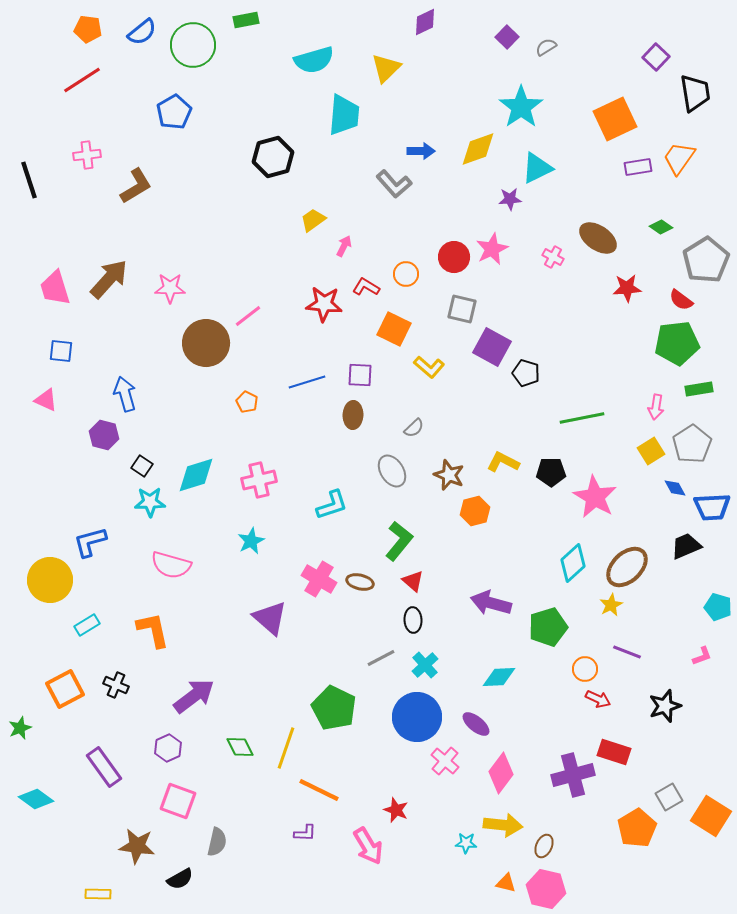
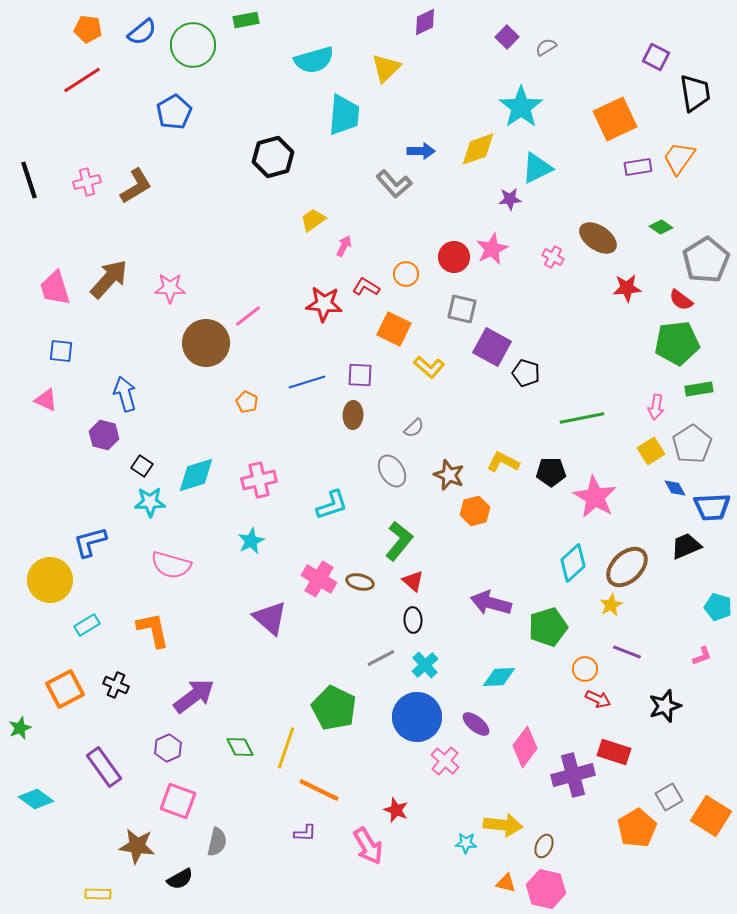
purple square at (656, 57): rotated 16 degrees counterclockwise
pink cross at (87, 155): moved 27 px down; rotated 8 degrees counterclockwise
pink diamond at (501, 773): moved 24 px right, 26 px up
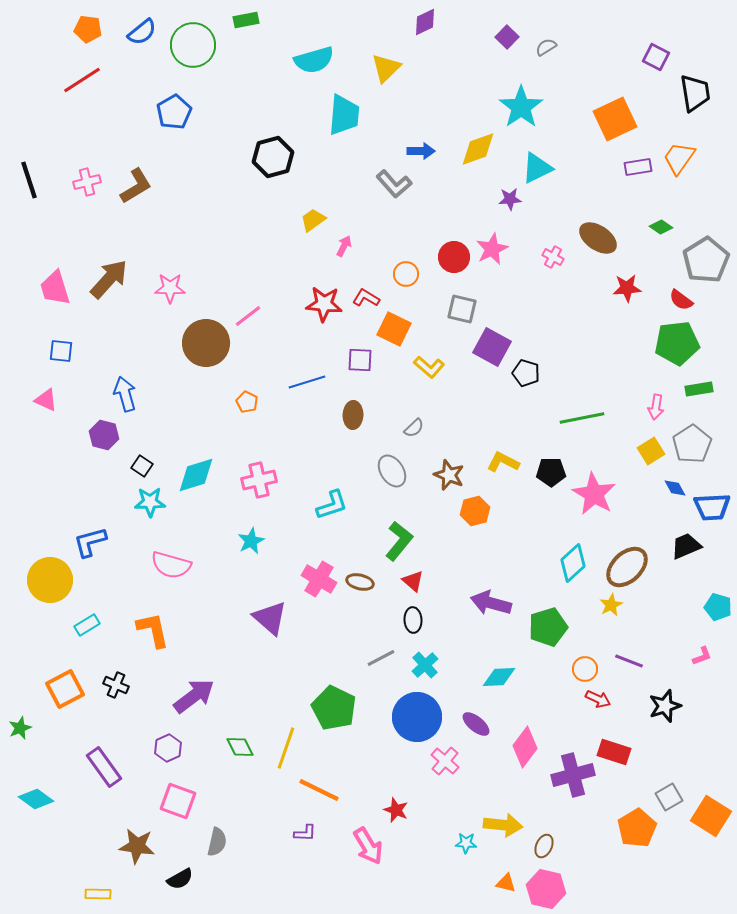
red L-shape at (366, 287): moved 11 px down
purple square at (360, 375): moved 15 px up
pink star at (595, 497): moved 1 px left, 3 px up
purple line at (627, 652): moved 2 px right, 9 px down
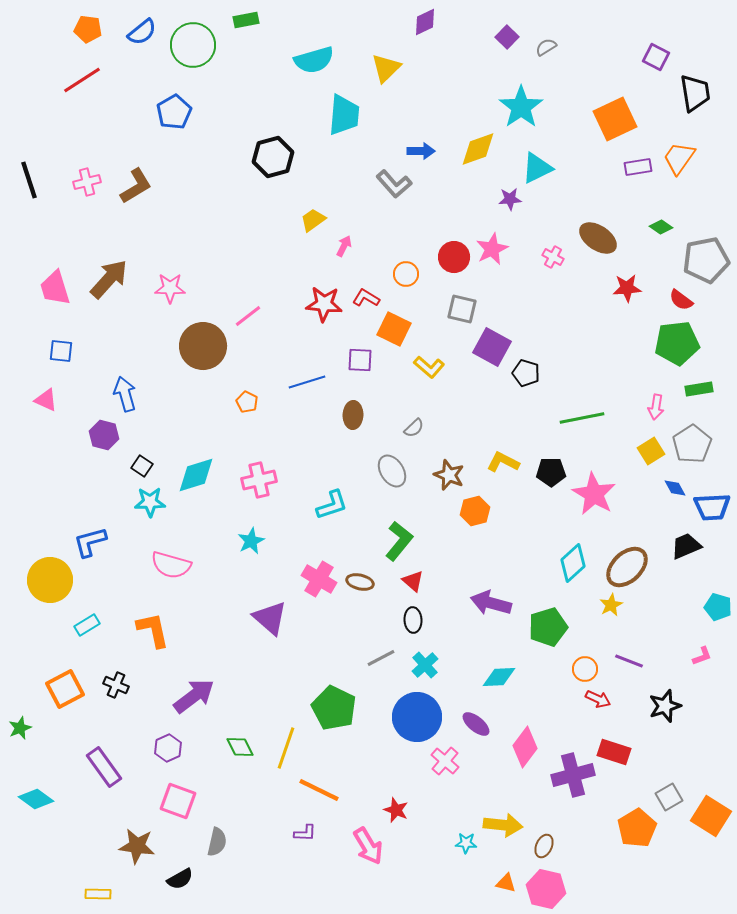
gray pentagon at (706, 260): rotated 21 degrees clockwise
brown circle at (206, 343): moved 3 px left, 3 px down
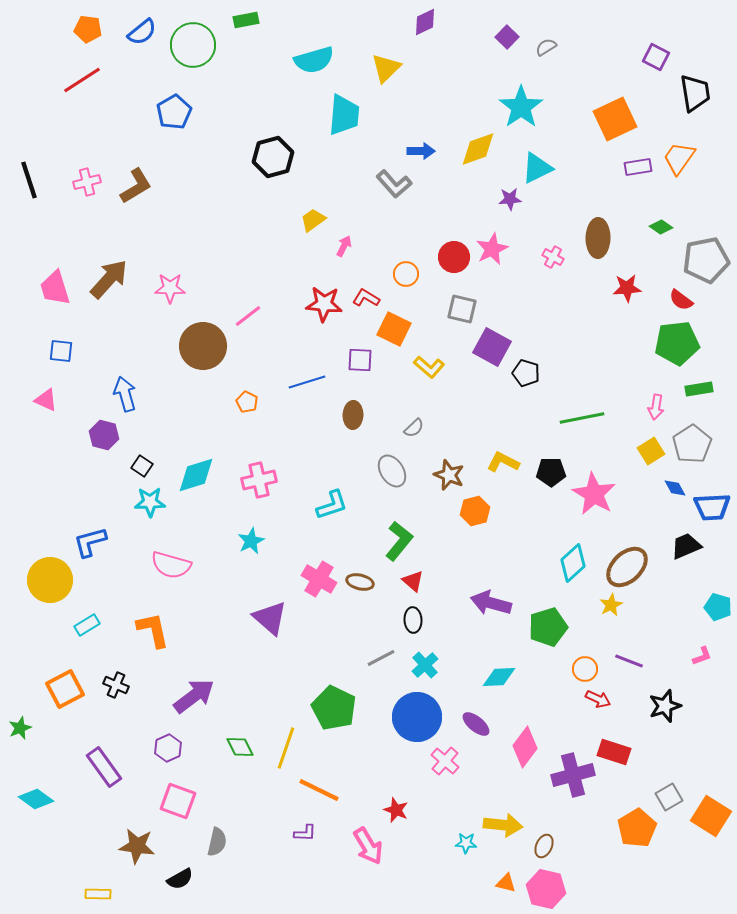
brown ellipse at (598, 238): rotated 57 degrees clockwise
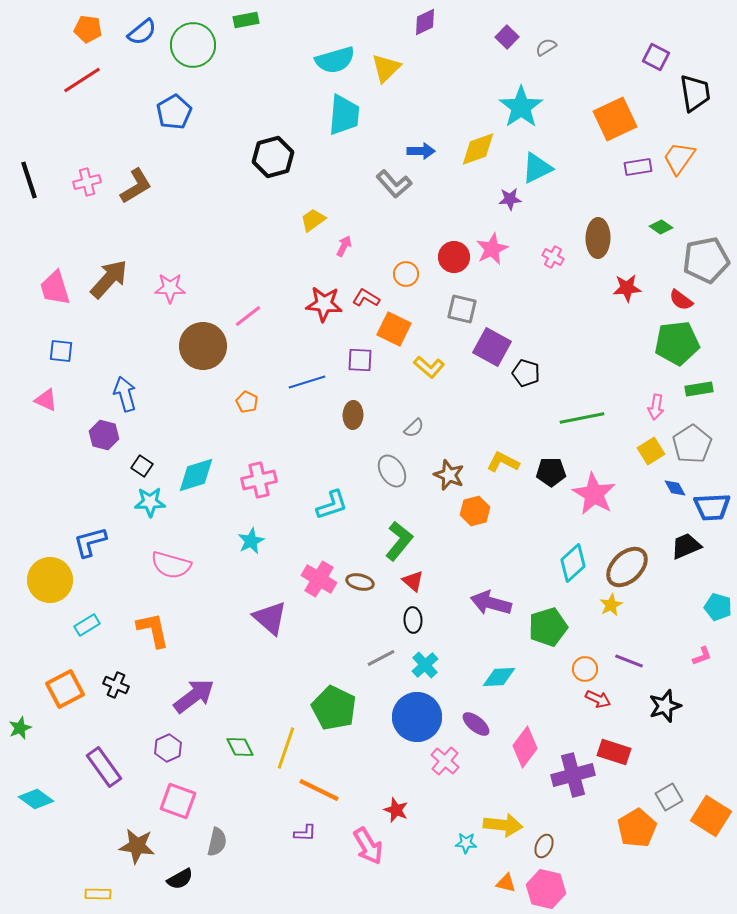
cyan semicircle at (314, 60): moved 21 px right
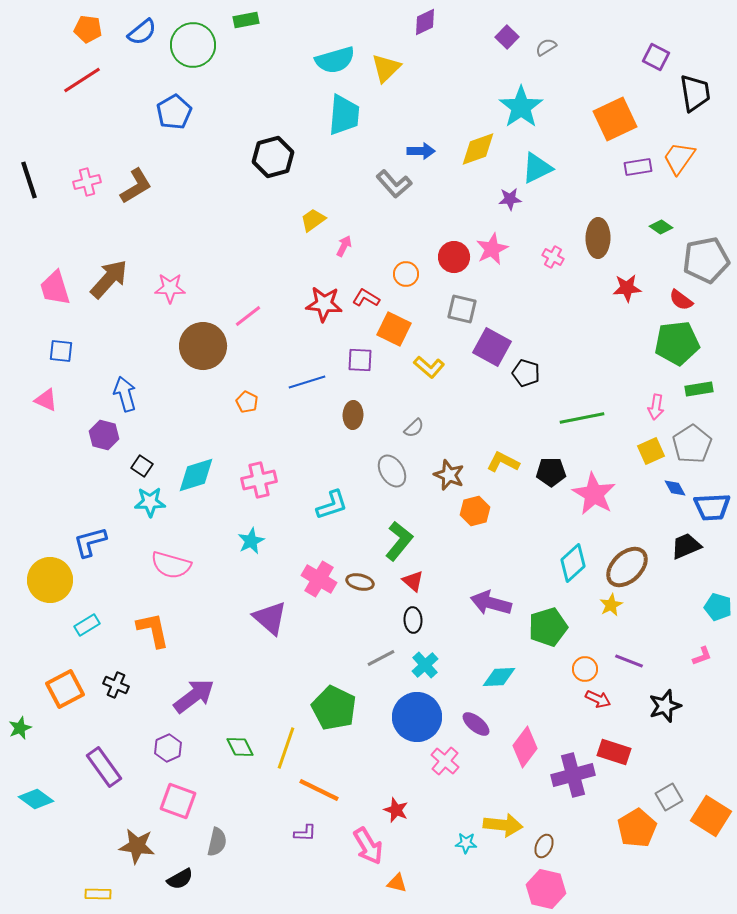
yellow square at (651, 451): rotated 8 degrees clockwise
orange triangle at (506, 883): moved 109 px left
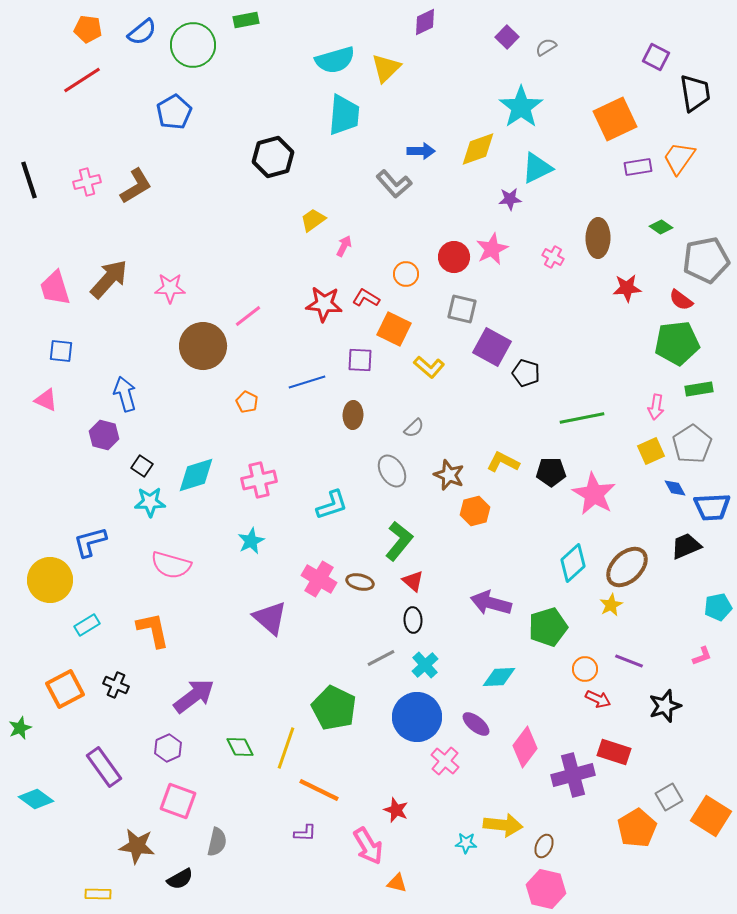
cyan pentagon at (718, 607): rotated 28 degrees counterclockwise
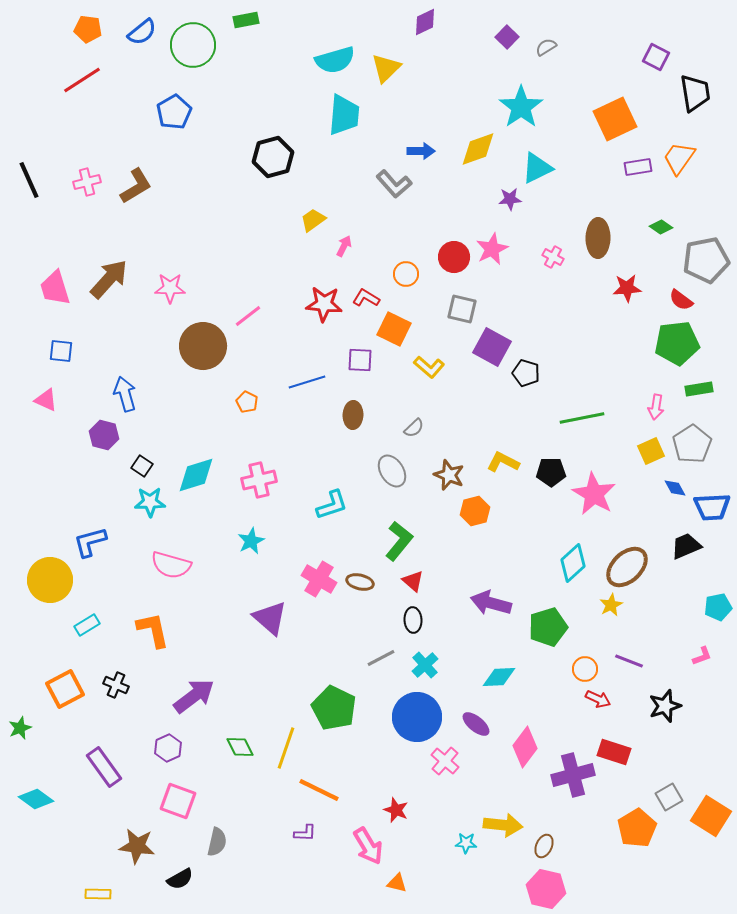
black line at (29, 180): rotated 6 degrees counterclockwise
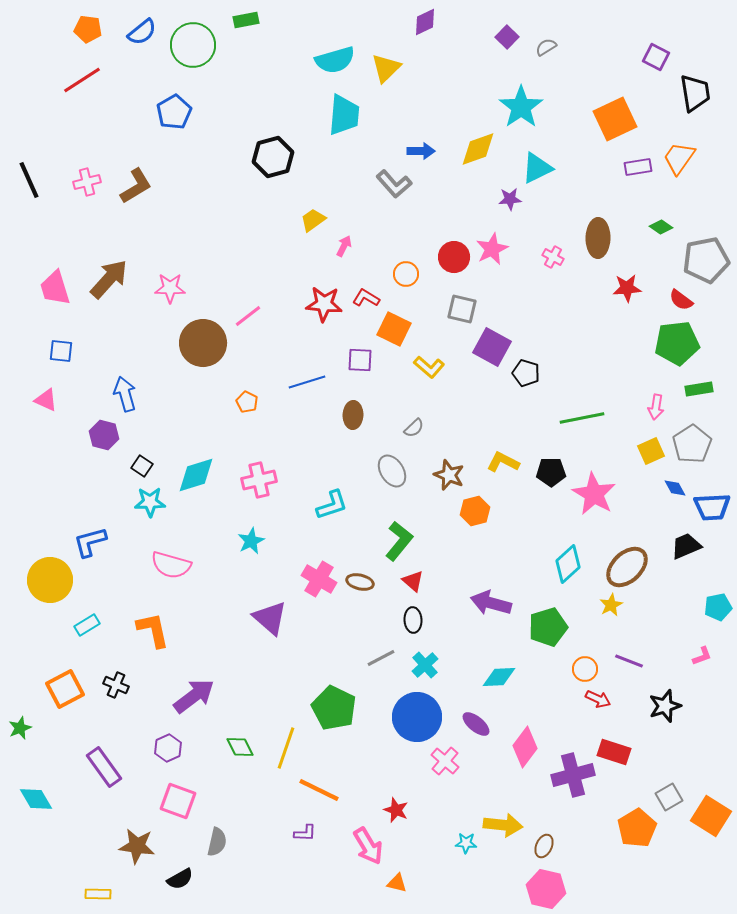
brown circle at (203, 346): moved 3 px up
cyan diamond at (573, 563): moved 5 px left, 1 px down
cyan diamond at (36, 799): rotated 24 degrees clockwise
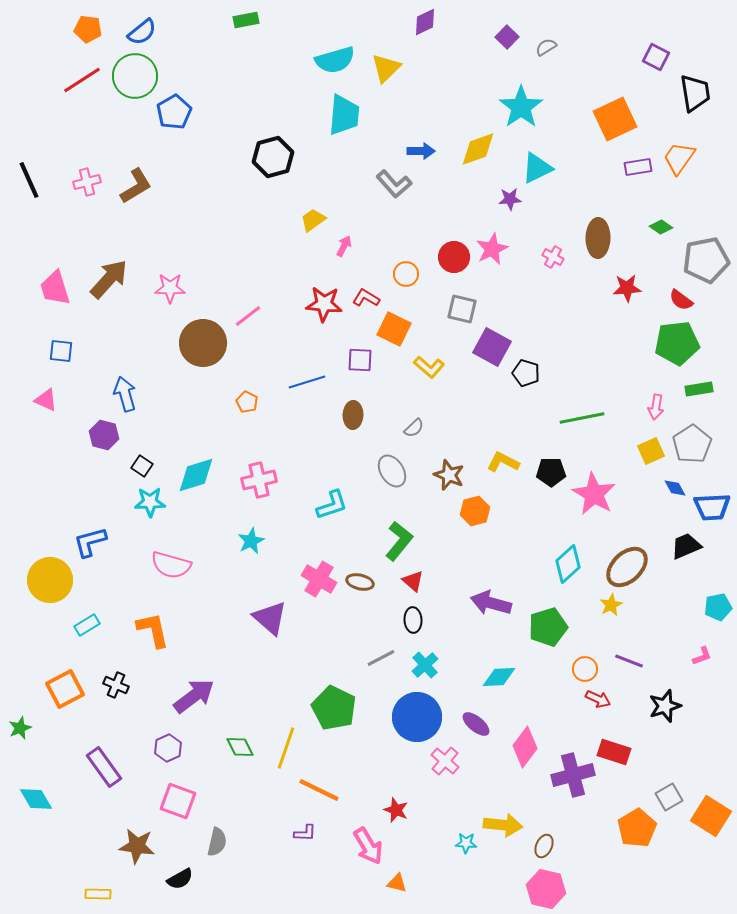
green circle at (193, 45): moved 58 px left, 31 px down
